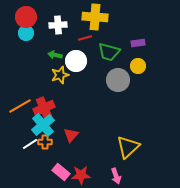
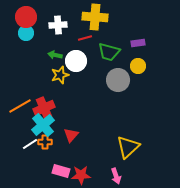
pink rectangle: moved 1 px up; rotated 24 degrees counterclockwise
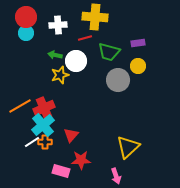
white line: moved 2 px right, 2 px up
red star: moved 15 px up
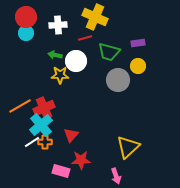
yellow cross: rotated 20 degrees clockwise
yellow star: rotated 18 degrees clockwise
cyan cross: moved 2 px left
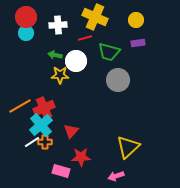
yellow circle: moved 2 px left, 46 px up
red triangle: moved 4 px up
red star: moved 3 px up
pink arrow: rotated 91 degrees clockwise
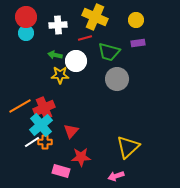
gray circle: moved 1 px left, 1 px up
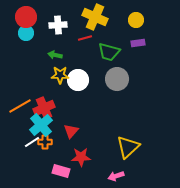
white circle: moved 2 px right, 19 px down
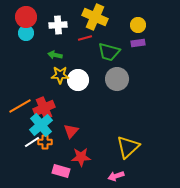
yellow circle: moved 2 px right, 5 px down
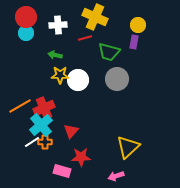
purple rectangle: moved 4 px left, 1 px up; rotated 72 degrees counterclockwise
pink rectangle: moved 1 px right
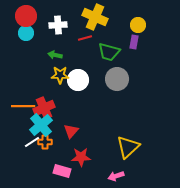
red circle: moved 1 px up
orange line: moved 3 px right; rotated 30 degrees clockwise
